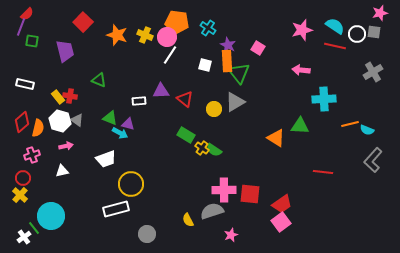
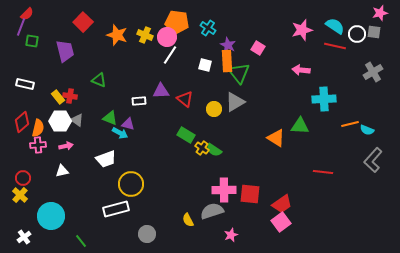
white hexagon at (60, 121): rotated 15 degrees counterclockwise
pink cross at (32, 155): moved 6 px right, 10 px up; rotated 14 degrees clockwise
green line at (34, 228): moved 47 px right, 13 px down
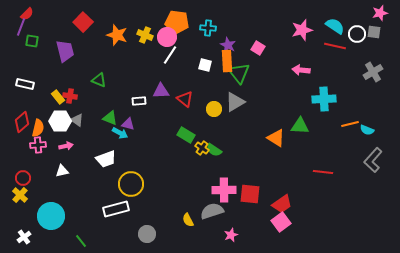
cyan cross at (208, 28): rotated 28 degrees counterclockwise
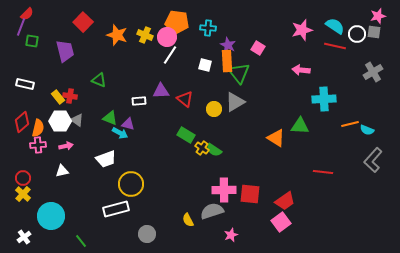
pink star at (380, 13): moved 2 px left, 3 px down
yellow cross at (20, 195): moved 3 px right, 1 px up
red trapezoid at (282, 204): moved 3 px right, 3 px up
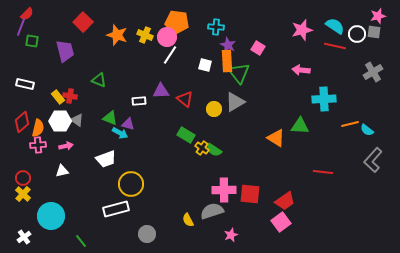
cyan cross at (208, 28): moved 8 px right, 1 px up
cyan semicircle at (367, 130): rotated 16 degrees clockwise
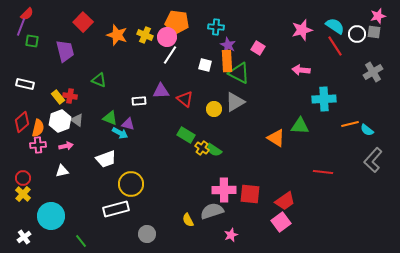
red line at (335, 46): rotated 45 degrees clockwise
green triangle at (239, 73): rotated 25 degrees counterclockwise
white hexagon at (60, 121): rotated 20 degrees counterclockwise
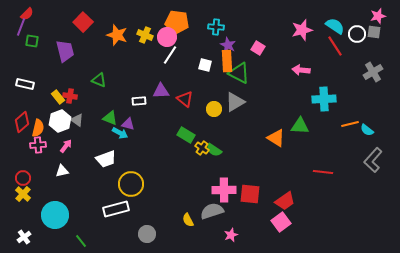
pink arrow at (66, 146): rotated 40 degrees counterclockwise
cyan circle at (51, 216): moved 4 px right, 1 px up
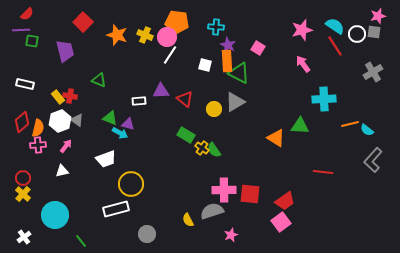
purple line at (21, 27): moved 3 px down; rotated 66 degrees clockwise
pink arrow at (301, 70): moved 2 px right, 6 px up; rotated 48 degrees clockwise
green semicircle at (214, 150): rotated 21 degrees clockwise
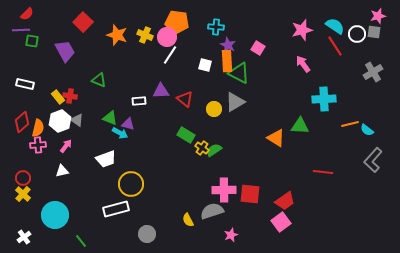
purple trapezoid at (65, 51): rotated 15 degrees counterclockwise
green semicircle at (214, 150): rotated 91 degrees clockwise
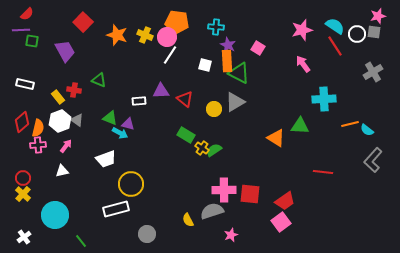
red cross at (70, 96): moved 4 px right, 6 px up
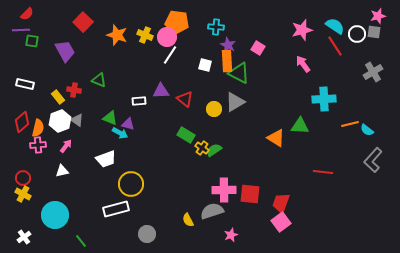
yellow cross at (23, 194): rotated 14 degrees counterclockwise
red trapezoid at (285, 201): moved 4 px left, 2 px down; rotated 145 degrees clockwise
